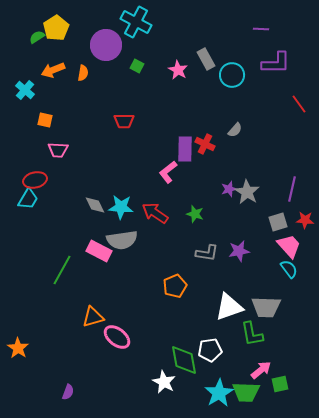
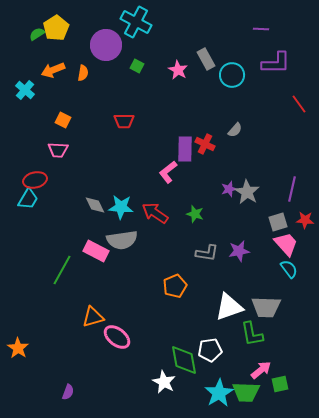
green semicircle at (37, 37): moved 3 px up
orange square at (45, 120): moved 18 px right; rotated 14 degrees clockwise
pink trapezoid at (289, 246): moved 3 px left, 2 px up
pink rectangle at (99, 251): moved 3 px left
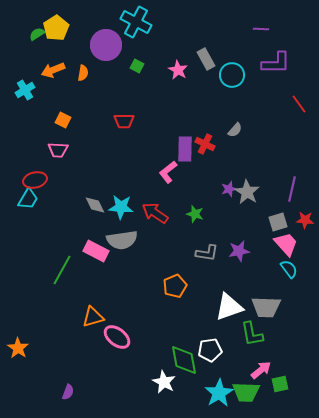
cyan cross at (25, 90): rotated 18 degrees clockwise
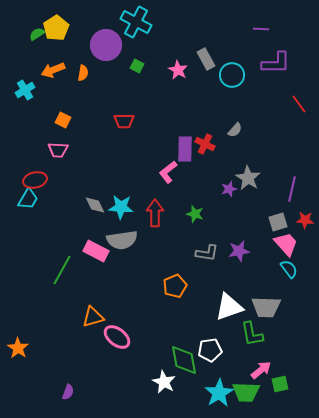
gray star at (247, 192): moved 1 px right, 14 px up
red arrow at (155, 213): rotated 56 degrees clockwise
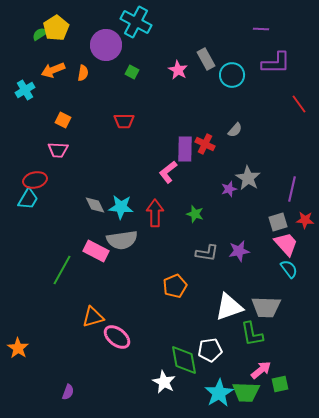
green semicircle at (37, 34): moved 3 px right
green square at (137, 66): moved 5 px left, 6 px down
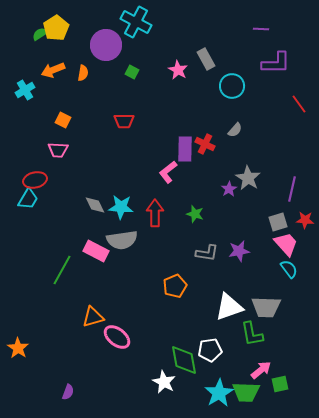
cyan circle at (232, 75): moved 11 px down
purple star at (229, 189): rotated 14 degrees counterclockwise
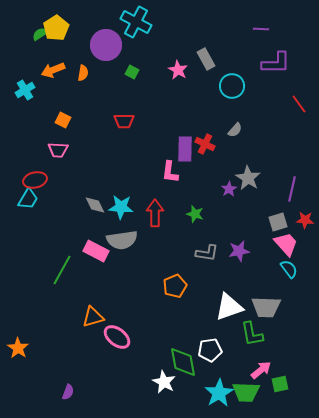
pink L-shape at (168, 172): moved 2 px right; rotated 45 degrees counterclockwise
green diamond at (184, 360): moved 1 px left, 2 px down
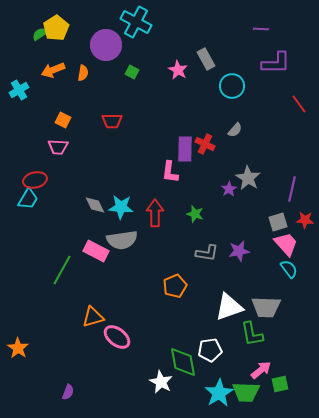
cyan cross at (25, 90): moved 6 px left
red trapezoid at (124, 121): moved 12 px left
pink trapezoid at (58, 150): moved 3 px up
white star at (164, 382): moved 3 px left
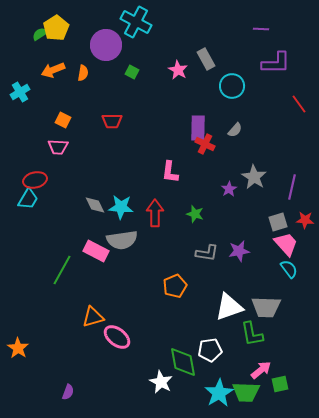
cyan cross at (19, 90): moved 1 px right, 2 px down
purple rectangle at (185, 149): moved 13 px right, 21 px up
gray star at (248, 178): moved 6 px right, 1 px up
purple line at (292, 189): moved 2 px up
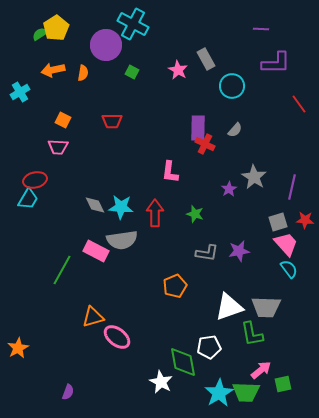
cyan cross at (136, 22): moved 3 px left, 2 px down
orange arrow at (53, 70): rotated 10 degrees clockwise
orange star at (18, 348): rotated 10 degrees clockwise
white pentagon at (210, 350): moved 1 px left, 3 px up
green square at (280, 384): moved 3 px right
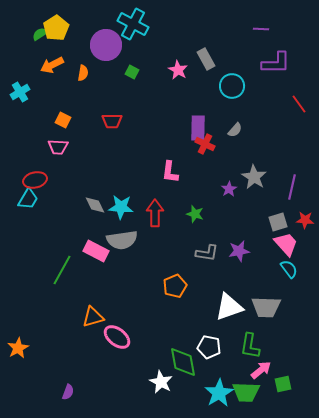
orange arrow at (53, 70): moved 1 px left, 5 px up; rotated 15 degrees counterclockwise
green L-shape at (252, 334): moved 2 px left, 12 px down; rotated 20 degrees clockwise
white pentagon at (209, 347): rotated 20 degrees clockwise
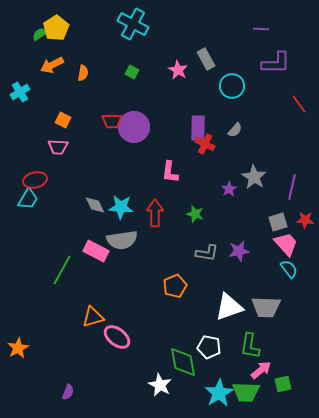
purple circle at (106, 45): moved 28 px right, 82 px down
white star at (161, 382): moved 1 px left, 3 px down
